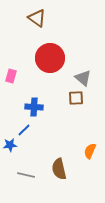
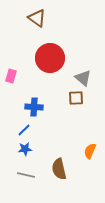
blue star: moved 15 px right, 4 px down
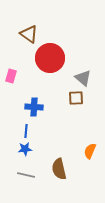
brown triangle: moved 8 px left, 16 px down
blue line: moved 2 px right, 1 px down; rotated 40 degrees counterclockwise
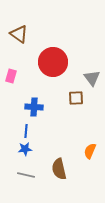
brown triangle: moved 10 px left
red circle: moved 3 px right, 4 px down
gray triangle: moved 9 px right; rotated 12 degrees clockwise
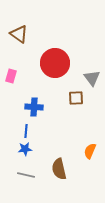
red circle: moved 2 px right, 1 px down
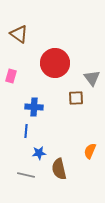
blue star: moved 14 px right, 4 px down
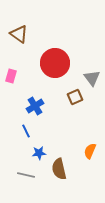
brown square: moved 1 px left, 1 px up; rotated 21 degrees counterclockwise
blue cross: moved 1 px right, 1 px up; rotated 36 degrees counterclockwise
blue line: rotated 32 degrees counterclockwise
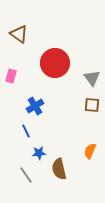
brown square: moved 17 px right, 8 px down; rotated 28 degrees clockwise
gray line: rotated 42 degrees clockwise
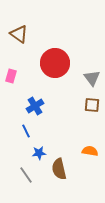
orange semicircle: rotated 77 degrees clockwise
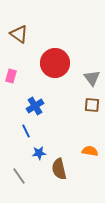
gray line: moved 7 px left, 1 px down
